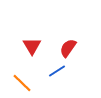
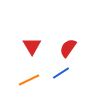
blue line: moved 4 px right, 2 px down
orange line: moved 7 px right, 3 px up; rotated 70 degrees counterclockwise
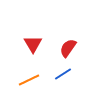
red triangle: moved 1 px right, 2 px up
blue line: moved 2 px right, 1 px down
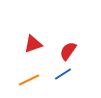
red triangle: rotated 42 degrees clockwise
red semicircle: moved 3 px down
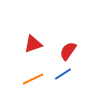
orange line: moved 4 px right, 1 px up
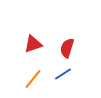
red semicircle: moved 1 px left, 3 px up; rotated 18 degrees counterclockwise
orange line: rotated 25 degrees counterclockwise
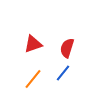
blue line: moved 1 px up; rotated 18 degrees counterclockwise
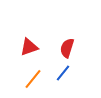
red triangle: moved 4 px left, 3 px down
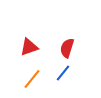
orange line: moved 1 px left
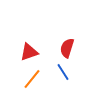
red triangle: moved 5 px down
blue line: moved 1 px up; rotated 72 degrees counterclockwise
